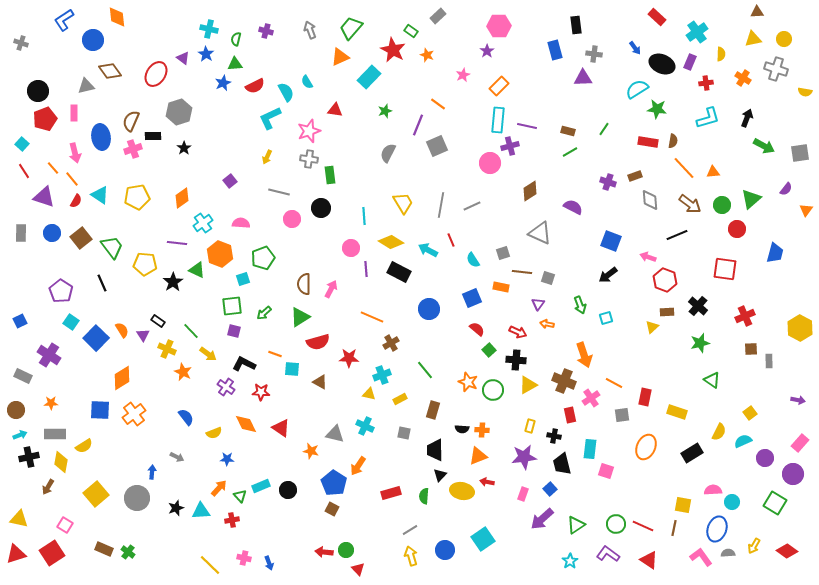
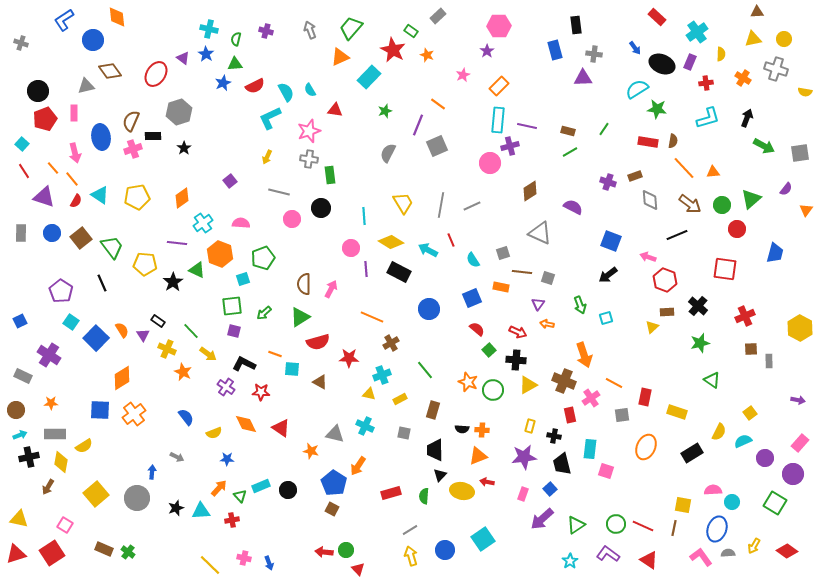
cyan semicircle at (307, 82): moved 3 px right, 8 px down
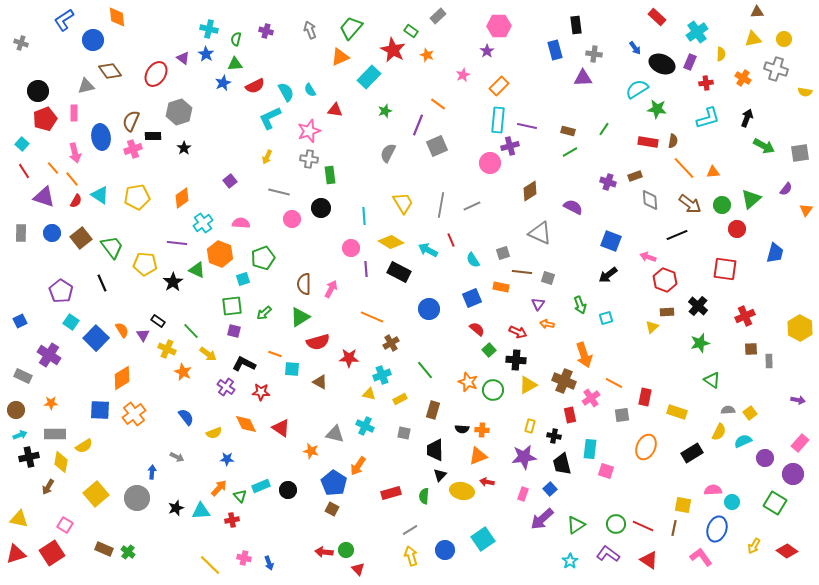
gray semicircle at (728, 553): moved 143 px up
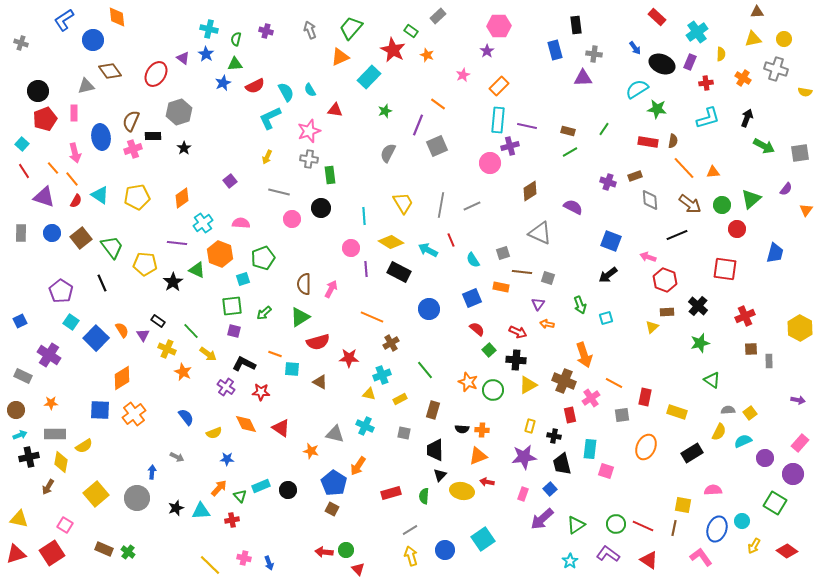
cyan circle at (732, 502): moved 10 px right, 19 px down
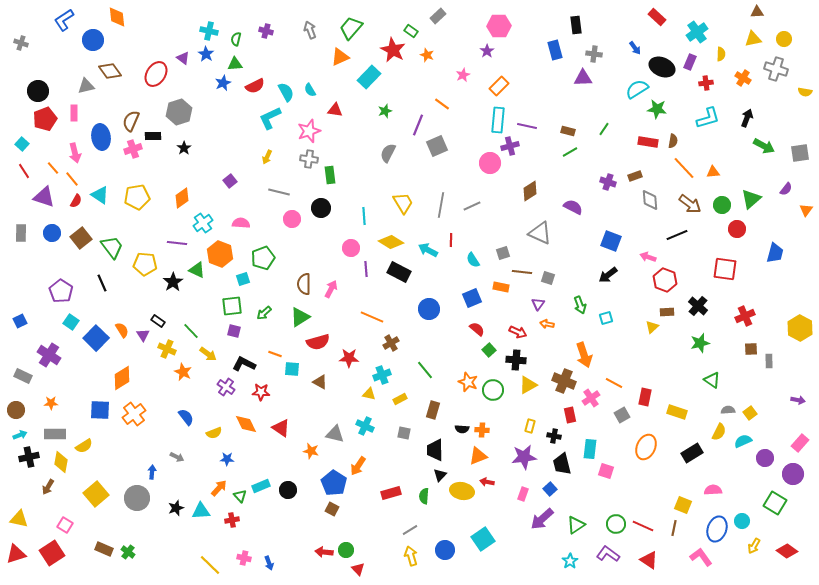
cyan cross at (209, 29): moved 2 px down
black ellipse at (662, 64): moved 3 px down
orange line at (438, 104): moved 4 px right
red line at (451, 240): rotated 24 degrees clockwise
gray square at (622, 415): rotated 21 degrees counterclockwise
yellow square at (683, 505): rotated 12 degrees clockwise
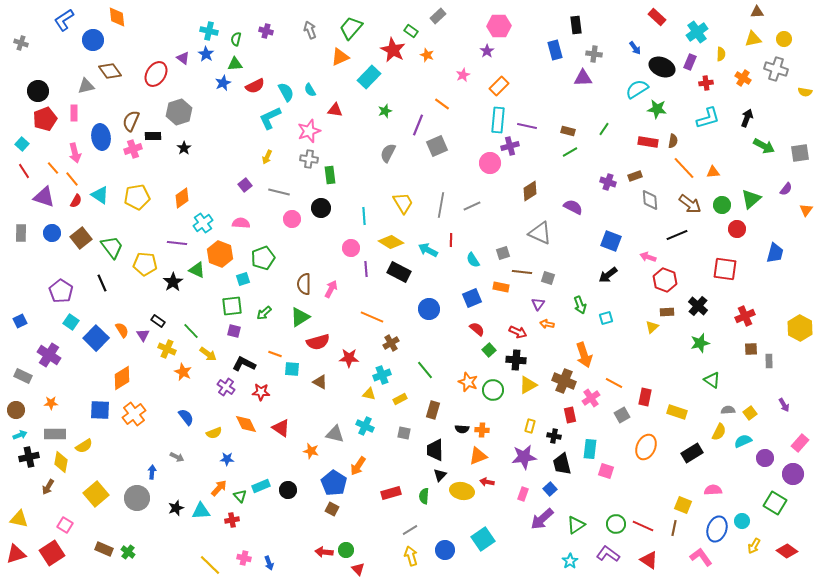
purple square at (230, 181): moved 15 px right, 4 px down
purple arrow at (798, 400): moved 14 px left, 5 px down; rotated 48 degrees clockwise
